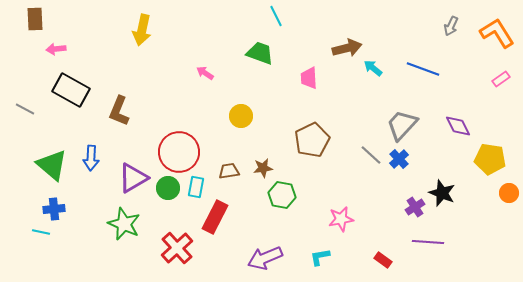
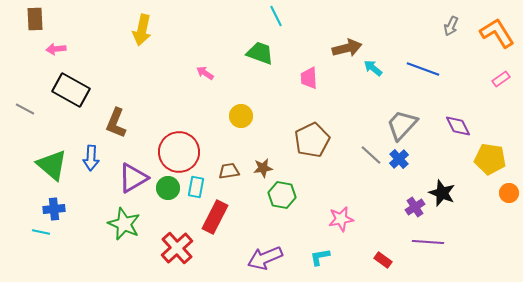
brown L-shape at (119, 111): moved 3 px left, 12 px down
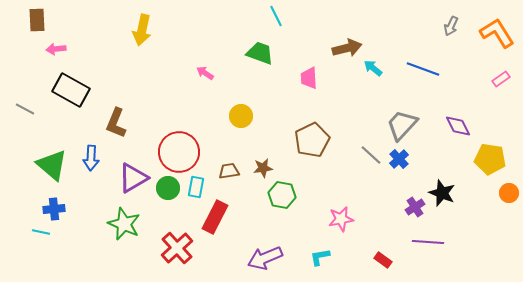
brown rectangle at (35, 19): moved 2 px right, 1 px down
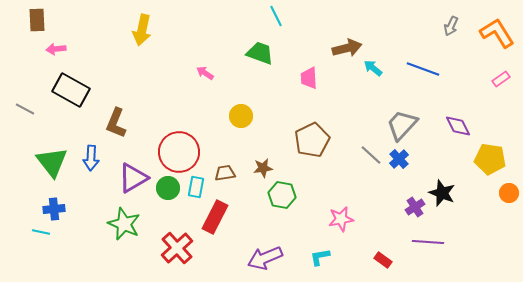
green triangle at (52, 165): moved 3 px up; rotated 12 degrees clockwise
brown trapezoid at (229, 171): moved 4 px left, 2 px down
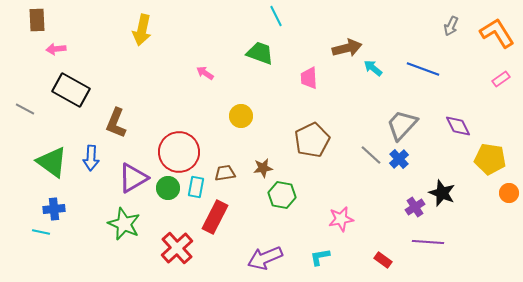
green triangle at (52, 162): rotated 16 degrees counterclockwise
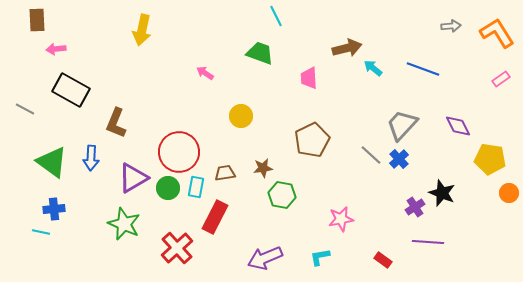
gray arrow at (451, 26): rotated 120 degrees counterclockwise
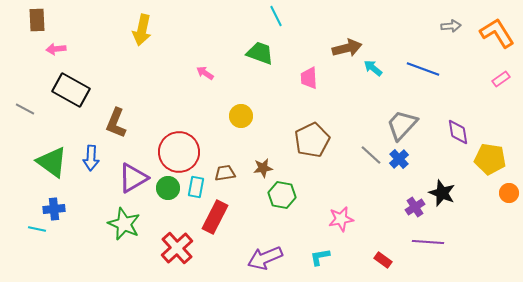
purple diamond at (458, 126): moved 6 px down; rotated 16 degrees clockwise
cyan line at (41, 232): moved 4 px left, 3 px up
